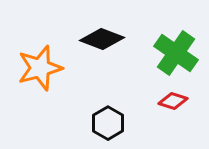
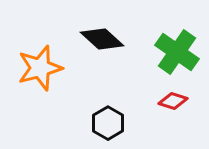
black diamond: rotated 21 degrees clockwise
green cross: moved 1 px right, 1 px up
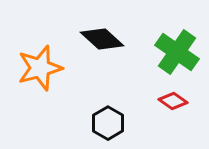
red diamond: rotated 16 degrees clockwise
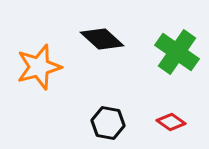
orange star: moved 1 px left, 1 px up
red diamond: moved 2 px left, 21 px down
black hexagon: rotated 20 degrees counterclockwise
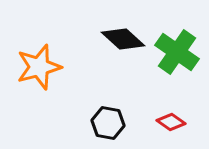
black diamond: moved 21 px right
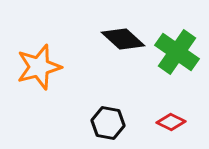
red diamond: rotated 8 degrees counterclockwise
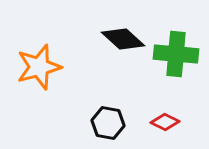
green cross: moved 1 px left, 2 px down; rotated 30 degrees counterclockwise
red diamond: moved 6 px left
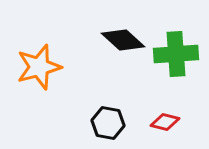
black diamond: moved 1 px down
green cross: rotated 9 degrees counterclockwise
red diamond: rotated 12 degrees counterclockwise
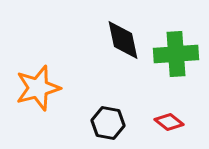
black diamond: rotated 36 degrees clockwise
orange star: moved 1 px left, 21 px down
red diamond: moved 4 px right; rotated 24 degrees clockwise
